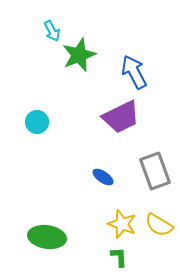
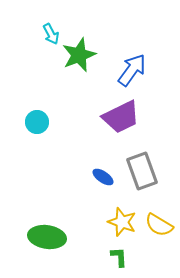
cyan arrow: moved 1 px left, 3 px down
blue arrow: moved 2 px left, 2 px up; rotated 64 degrees clockwise
gray rectangle: moved 13 px left
yellow star: moved 2 px up
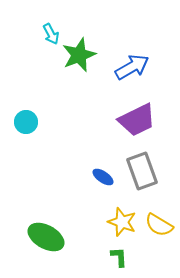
blue arrow: moved 3 px up; rotated 24 degrees clockwise
purple trapezoid: moved 16 px right, 3 px down
cyan circle: moved 11 px left
green ellipse: moved 1 px left; rotated 21 degrees clockwise
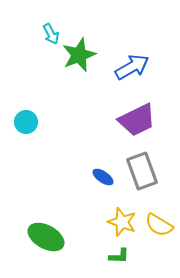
green L-shape: moved 1 px up; rotated 95 degrees clockwise
